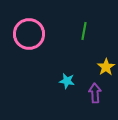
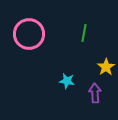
green line: moved 2 px down
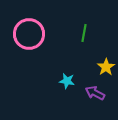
purple arrow: rotated 60 degrees counterclockwise
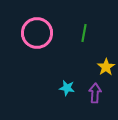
pink circle: moved 8 px right, 1 px up
cyan star: moved 7 px down
purple arrow: rotated 66 degrees clockwise
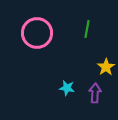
green line: moved 3 px right, 4 px up
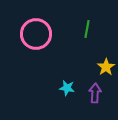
pink circle: moved 1 px left, 1 px down
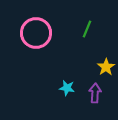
green line: rotated 12 degrees clockwise
pink circle: moved 1 px up
